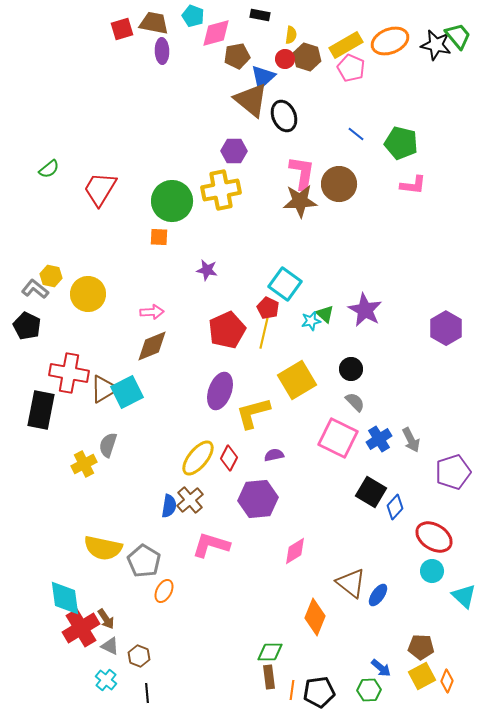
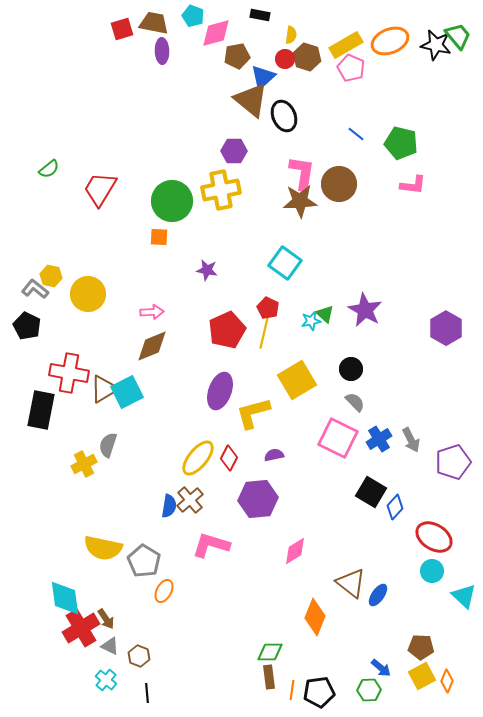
cyan square at (285, 284): moved 21 px up
purple pentagon at (453, 472): moved 10 px up
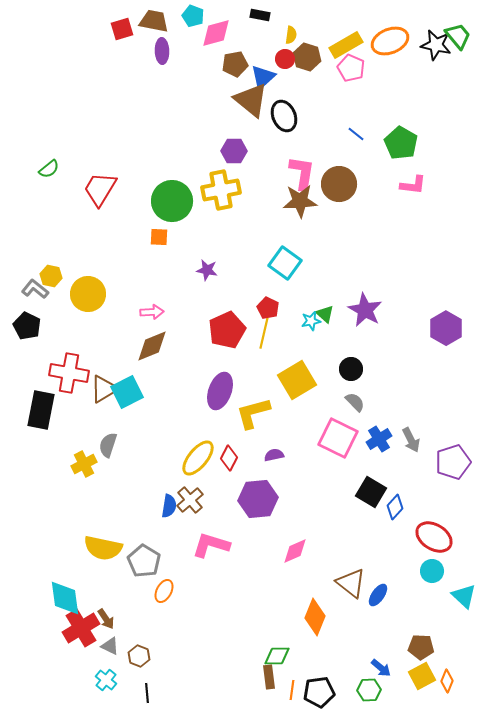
brown trapezoid at (154, 23): moved 2 px up
brown pentagon at (237, 56): moved 2 px left, 8 px down
green pentagon at (401, 143): rotated 16 degrees clockwise
pink diamond at (295, 551): rotated 8 degrees clockwise
green diamond at (270, 652): moved 7 px right, 4 px down
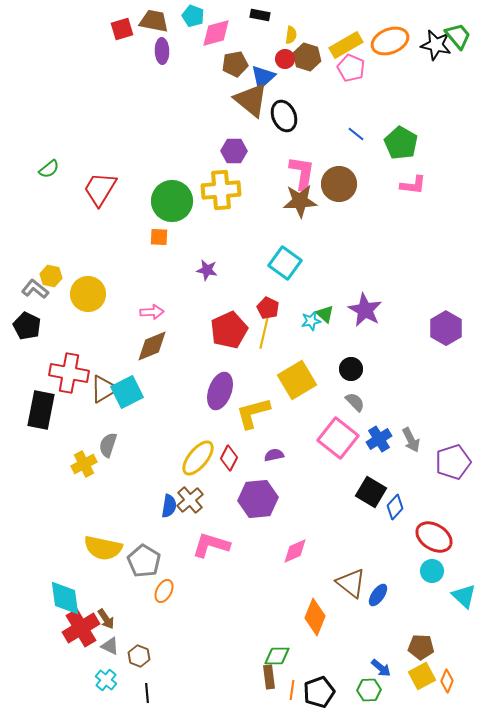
yellow cross at (221, 190): rotated 6 degrees clockwise
red pentagon at (227, 330): moved 2 px right
pink square at (338, 438): rotated 12 degrees clockwise
black pentagon at (319, 692): rotated 12 degrees counterclockwise
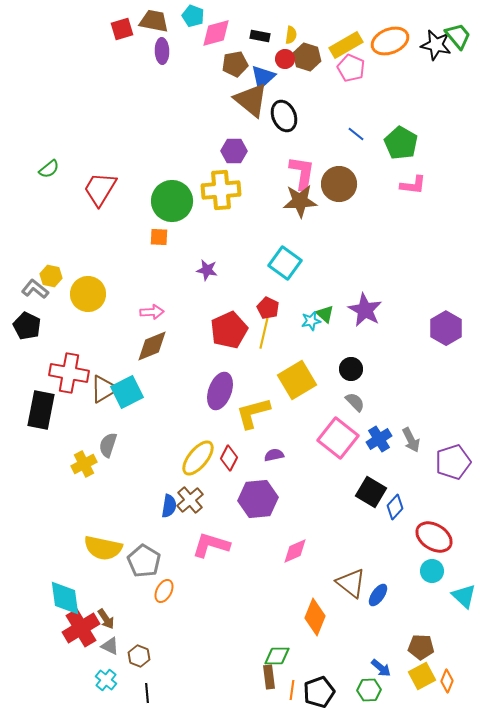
black rectangle at (260, 15): moved 21 px down
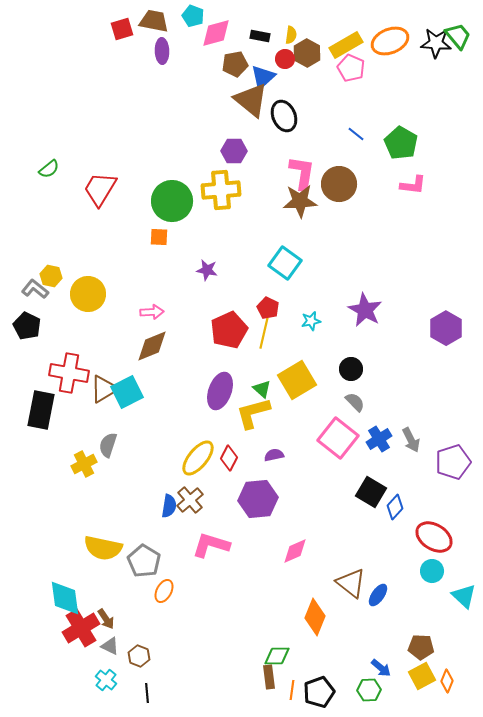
black star at (436, 45): moved 2 px up; rotated 8 degrees counterclockwise
brown hexagon at (307, 57): moved 4 px up; rotated 12 degrees clockwise
green triangle at (325, 314): moved 63 px left, 75 px down
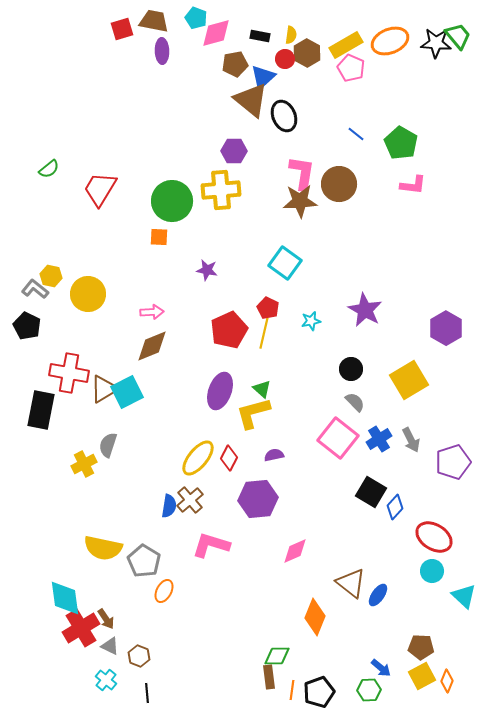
cyan pentagon at (193, 16): moved 3 px right, 2 px down
yellow square at (297, 380): moved 112 px right
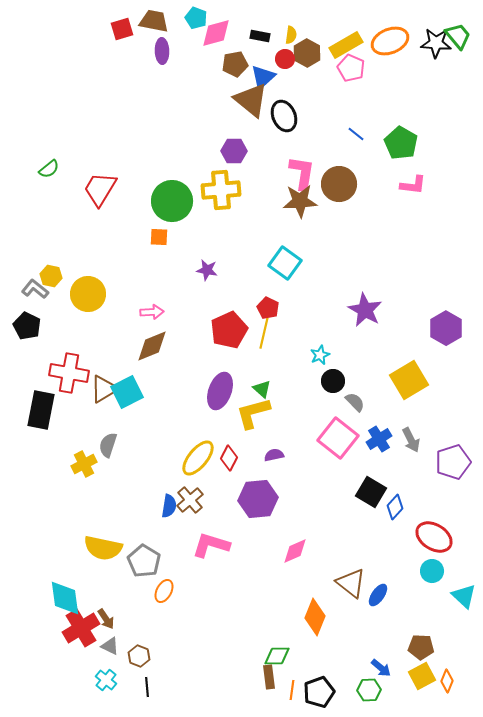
cyan star at (311, 321): moved 9 px right, 34 px down; rotated 12 degrees counterclockwise
black circle at (351, 369): moved 18 px left, 12 px down
black line at (147, 693): moved 6 px up
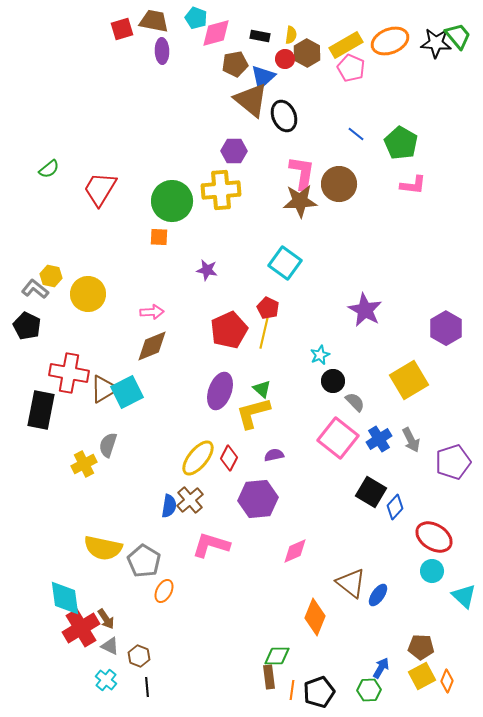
blue arrow at (381, 668): rotated 100 degrees counterclockwise
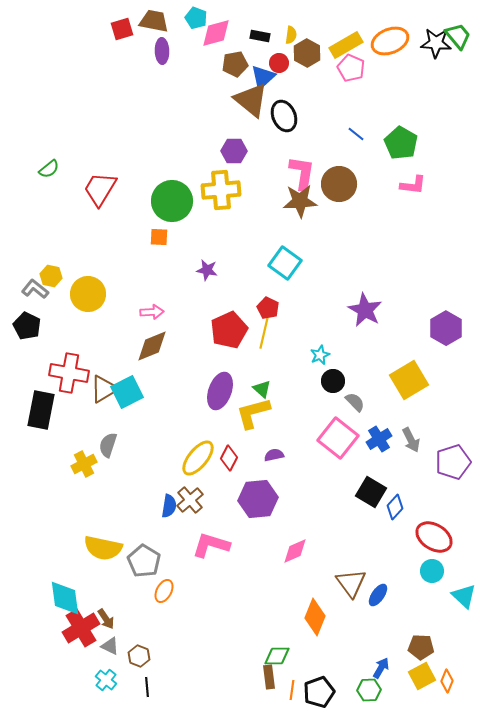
red circle at (285, 59): moved 6 px left, 4 px down
brown triangle at (351, 583): rotated 16 degrees clockwise
